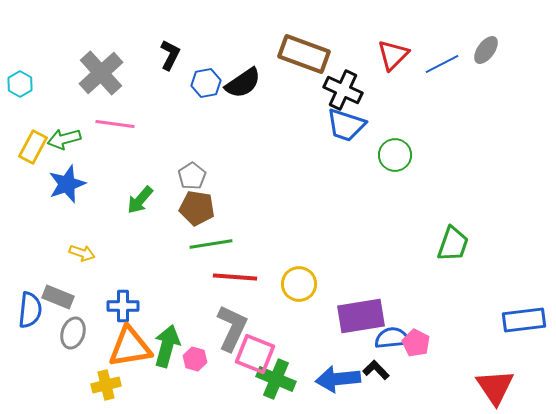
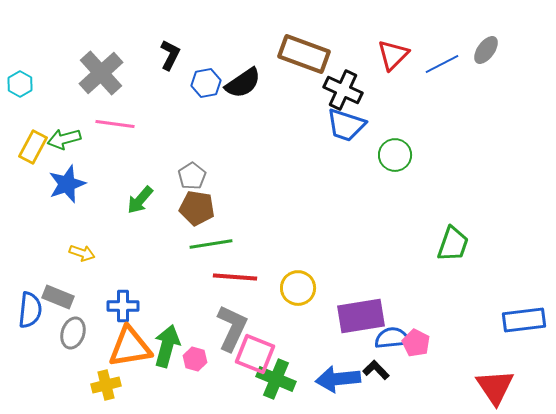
yellow circle at (299, 284): moved 1 px left, 4 px down
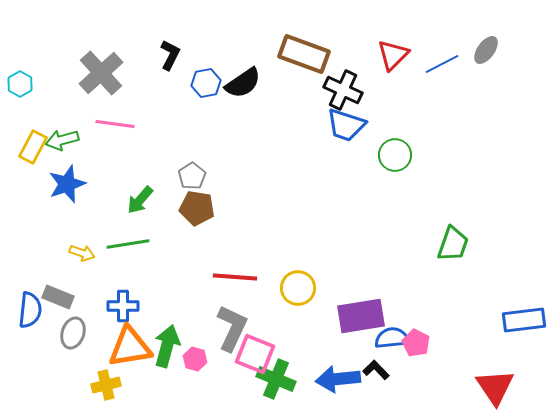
green arrow at (64, 139): moved 2 px left, 1 px down
green line at (211, 244): moved 83 px left
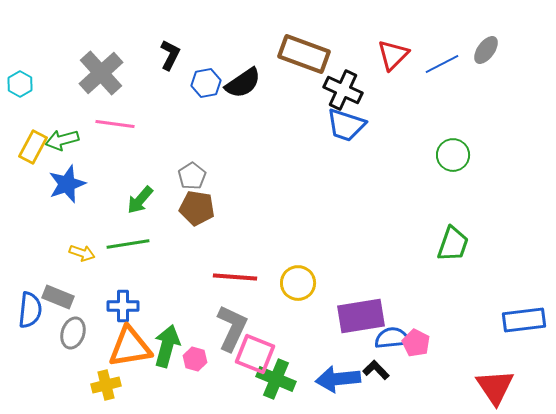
green circle at (395, 155): moved 58 px right
yellow circle at (298, 288): moved 5 px up
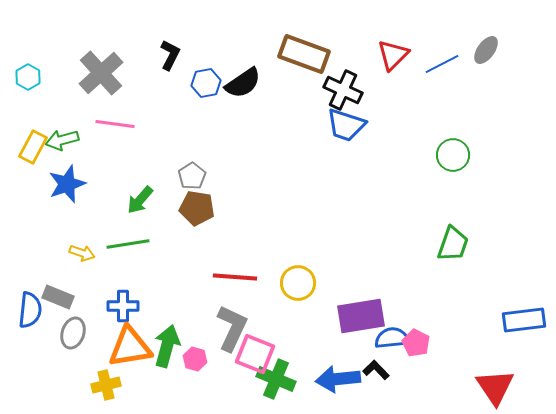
cyan hexagon at (20, 84): moved 8 px right, 7 px up
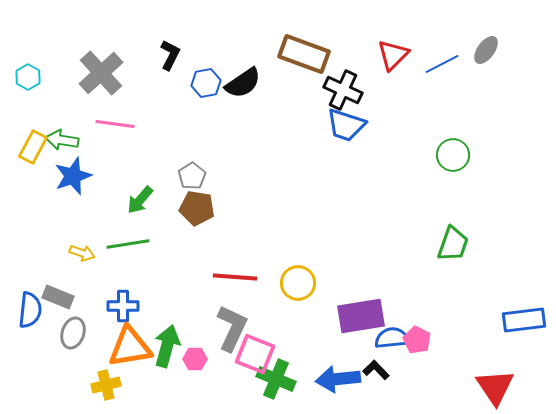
green arrow at (62, 140): rotated 24 degrees clockwise
blue star at (67, 184): moved 6 px right, 8 px up
pink pentagon at (416, 343): moved 1 px right, 3 px up
pink hexagon at (195, 359): rotated 15 degrees counterclockwise
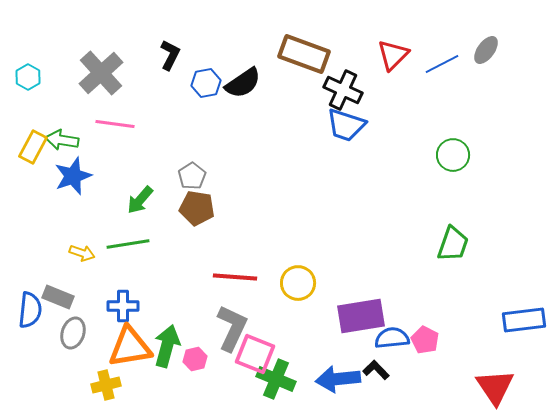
pink pentagon at (417, 340): moved 8 px right
pink hexagon at (195, 359): rotated 15 degrees counterclockwise
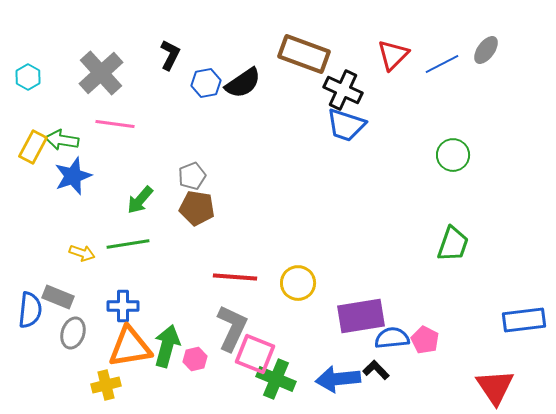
gray pentagon at (192, 176): rotated 12 degrees clockwise
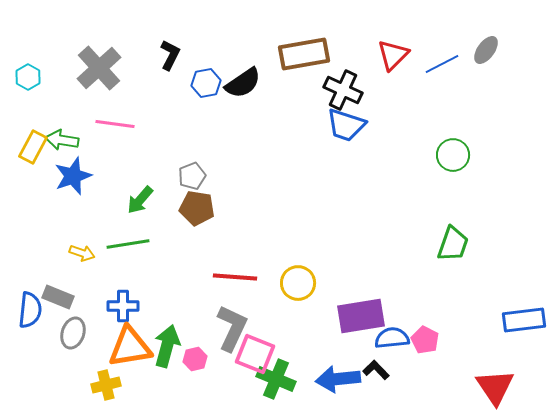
brown rectangle at (304, 54): rotated 30 degrees counterclockwise
gray cross at (101, 73): moved 2 px left, 5 px up
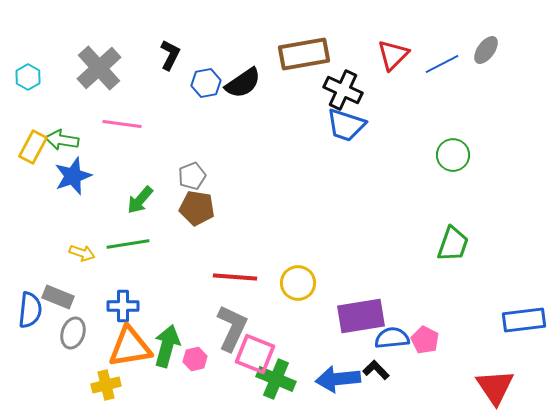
pink line at (115, 124): moved 7 px right
